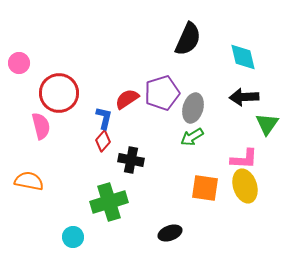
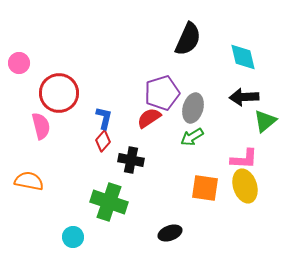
red semicircle: moved 22 px right, 19 px down
green triangle: moved 2 px left, 3 px up; rotated 15 degrees clockwise
green cross: rotated 36 degrees clockwise
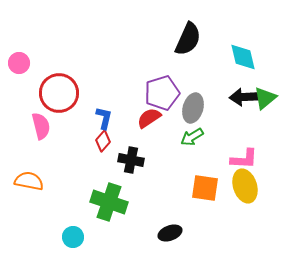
green triangle: moved 23 px up
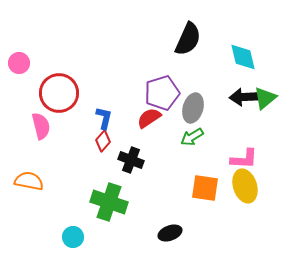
black cross: rotated 10 degrees clockwise
